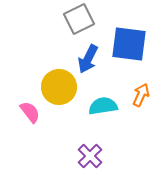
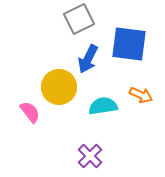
orange arrow: rotated 90 degrees clockwise
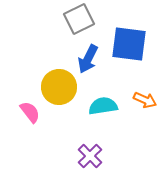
orange arrow: moved 4 px right, 5 px down
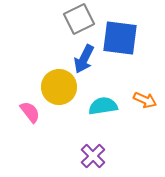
blue square: moved 9 px left, 6 px up
blue arrow: moved 4 px left
purple cross: moved 3 px right
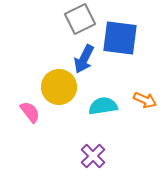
gray square: moved 1 px right
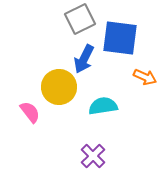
orange arrow: moved 23 px up
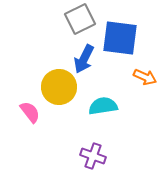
purple cross: rotated 25 degrees counterclockwise
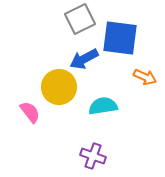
blue arrow: rotated 36 degrees clockwise
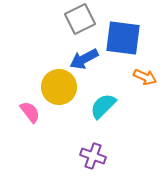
blue square: moved 3 px right
cyan semicircle: rotated 36 degrees counterclockwise
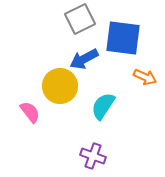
yellow circle: moved 1 px right, 1 px up
cyan semicircle: rotated 12 degrees counterclockwise
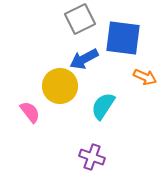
purple cross: moved 1 px left, 1 px down
